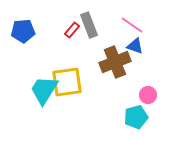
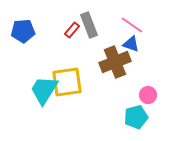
blue triangle: moved 4 px left, 2 px up
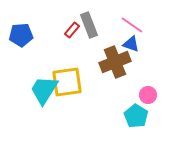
blue pentagon: moved 2 px left, 4 px down
cyan pentagon: moved 1 px up; rotated 25 degrees counterclockwise
